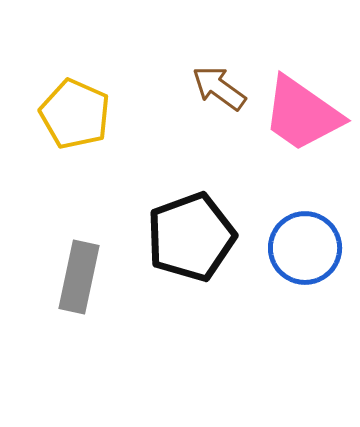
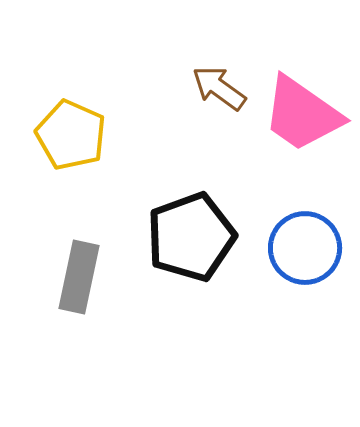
yellow pentagon: moved 4 px left, 21 px down
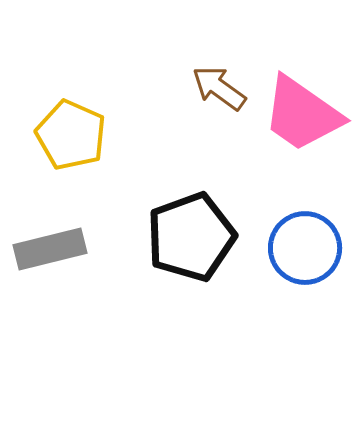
gray rectangle: moved 29 px left, 28 px up; rotated 64 degrees clockwise
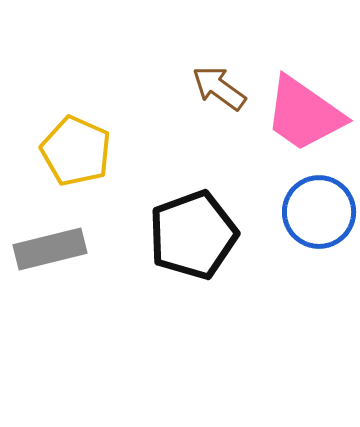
pink trapezoid: moved 2 px right
yellow pentagon: moved 5 px right, 16 px down
black pentagon: moved 2 px right, 2 px up
blue circle: moved 14 px right, 36 px up
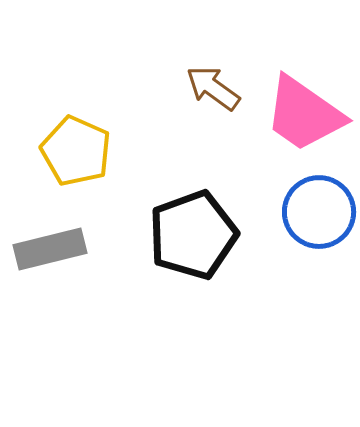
brown arrow: moved 6 px left
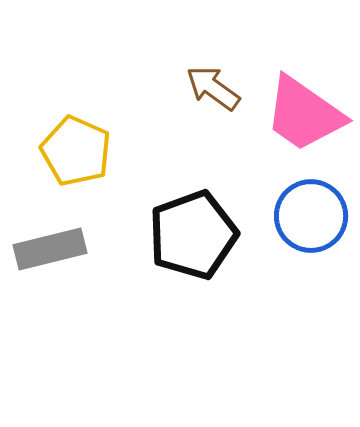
blue circle: moved 8 px left, 4 px down
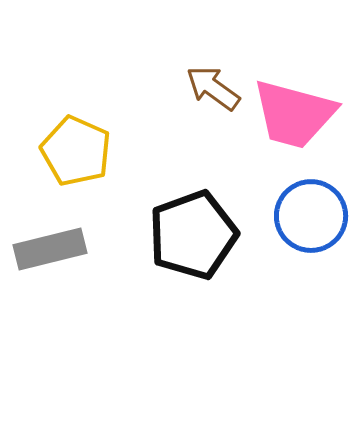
pink trapezoid: moved 10 px left; rotated 20 degrees counterclockwise
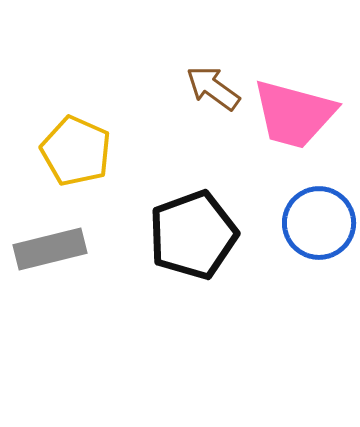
blue circle: moved 8 px right, 7 px down
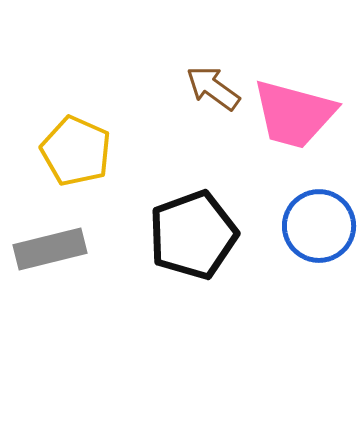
blue circle: moved 3 px down
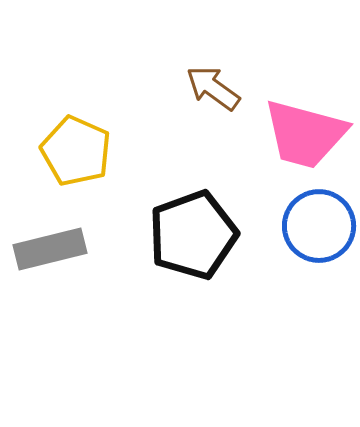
pink trapezoid: moved 11 px right, 20 px down
